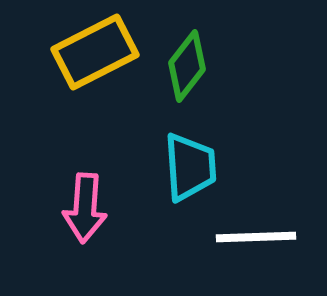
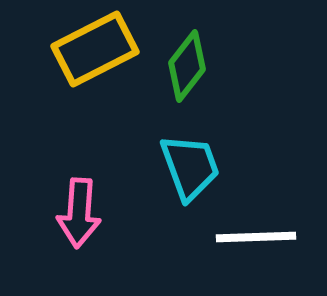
yellow rectangle: moved 3 px up
cyan trapezoid: rotated 16 degrees counterclockwise
pink arrow: moved 6 px left, 5 px down
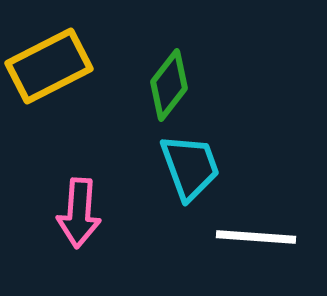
yellow rectangle: moved 46 px left, 17 px down
green diamond: moved 18 px left, 19 px down
white line: rotated 6 degrees clockwise
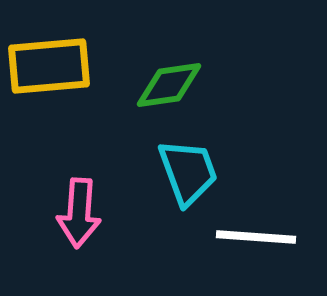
yellow rectangle: rotated 22 degrees clockwise
green diamond: rotated 44 degrees clockwise
cyan trapezoid: moved 2 px left, 5 px down
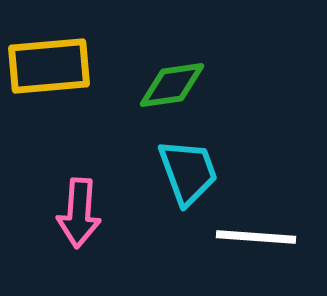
green diamond: moved 3 px right
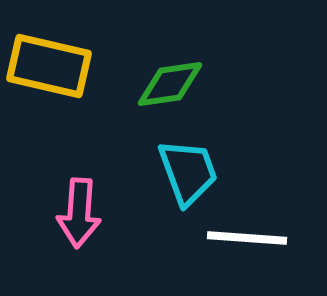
yellow rectangle: rotated 18 degrees clockwise
green diamond: moved 2 px left, 1 px up
white line: moved 9 px left, 1 px down
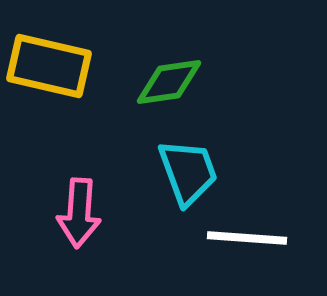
green diamond: moved 1 px left, 2 px up
